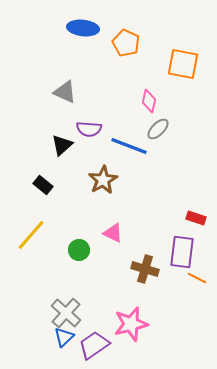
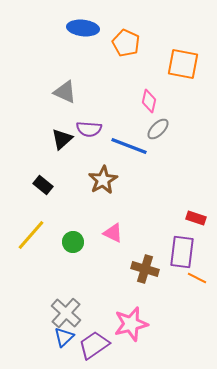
black triangle: moved 6 px up
green circle: moved 6 px left, 8 px up
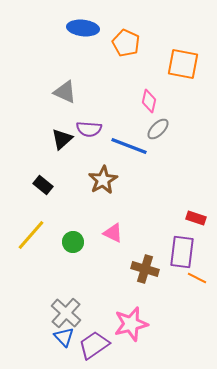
blue triangle: rotated 30 degrees counterclockwise
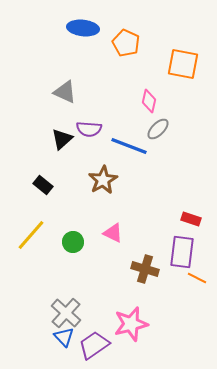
red rectangle: moved 5 px left, 1 px down
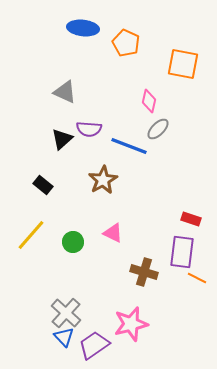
brown cross: moved 1 px left, 3 px down
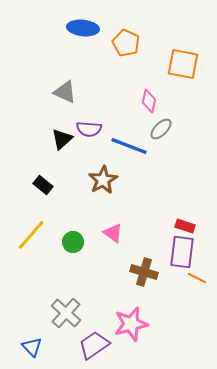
gray ellipse: moved 3 px right
red rectangle: moved 6 px left, 7 px down
pink triangle: rotated 10 degrees clockwise
blue triangle: moved 32 px left, 10 px down
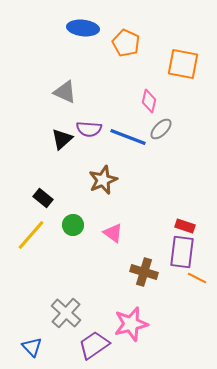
blue line: moved 1 px left, 9 px up
brown star: rotated 8 degrees clockwise
black rectangle: moved 13 px down
green circle: moved 17 px up
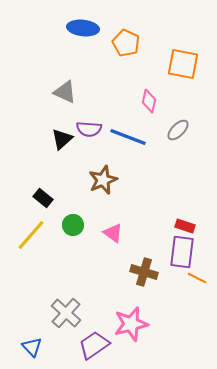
gray ellipse: moved 17 px right, 1 px down
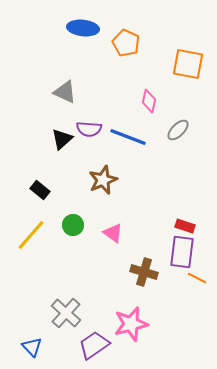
orange square: moved 5 px right
black rectangle: moved 3 px left, 8 px up
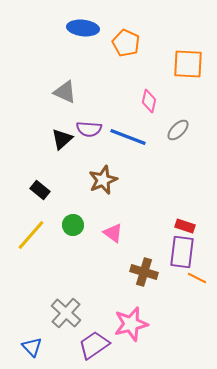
orange square: rotated 8 degrees counterclockwise
